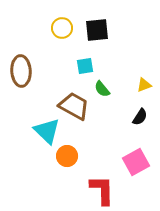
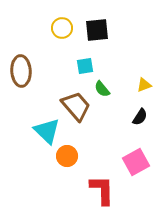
brown trapezoid: moved 2 px right; rotated 20 degrees clockwise
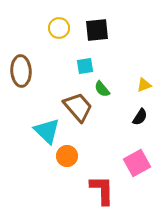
yellow circle: moved 3 px left
brown trapezoid: moved 2 px right, 1 px down
pink square: moved 1 px right, 1 px down
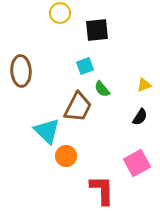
yellow circle: moved 1 px right, 15 px up
cyan square: rotated 12 degrees counterclockwise
brown trapezoid: rotated 68 degrees clockwise
orange circle: moved 1 px left
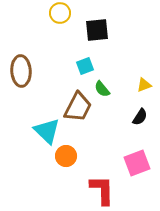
pink square: rotated 8 degrees clockwise
